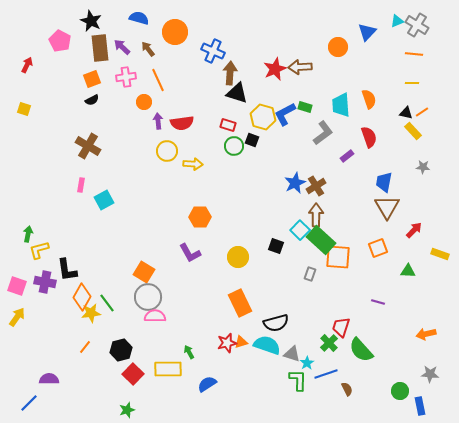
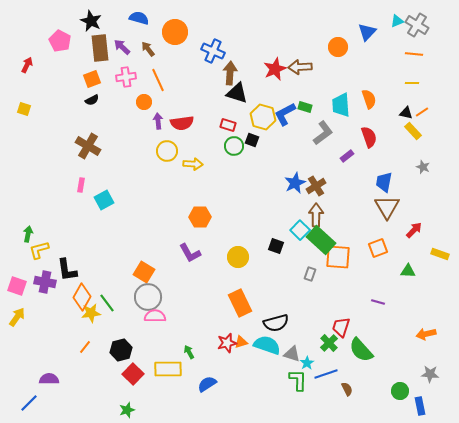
gray star at (423, 167): rotated 16 degrees clockwise
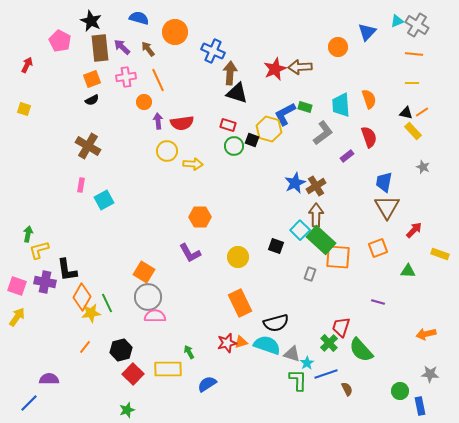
yellow hexagon at (263, 117): moved 6 px right, 12 px down
green line at (107, 303): rotated 12 degrees clockwise
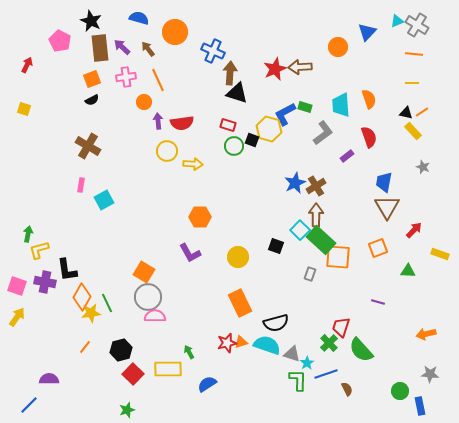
blue line at (29, 403): moved 2 px down
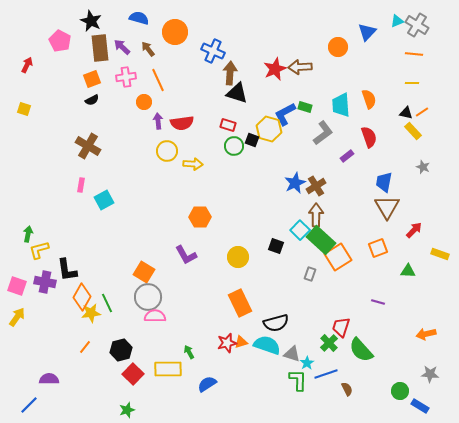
purple L-shape at (190, 253): moved 4 px left, 2 px down
orange square at (338, 257): rotated 36 degrees counterclockwise
blue rectangle at (420, 406): rotated 48 degrees counterclockwise
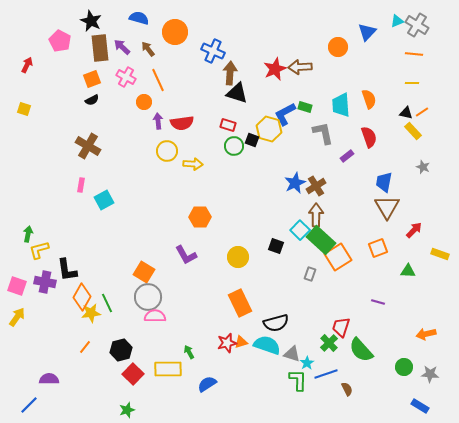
pink cross at (126, 77): rotated 36 degrees clockwise
gray L-shape at (323, 133): rotated 65 degrees counterclockwise
green circle at (400, 391): moved 4 px right, 24 px up
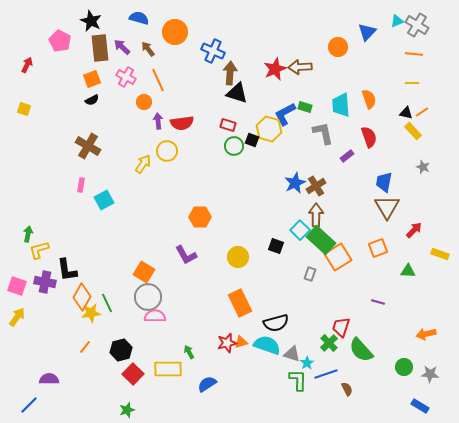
yellow arrow at (193, 164): moved 50 px left; rotated 60 degrees counterclockwise
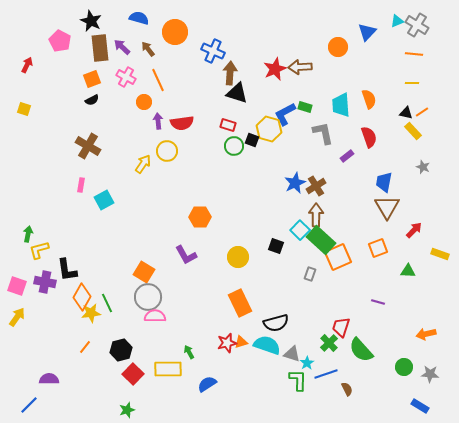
orange square at (338, 257): rotated 8 degrees clockwise
